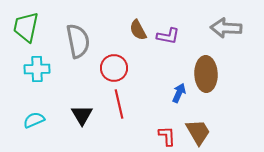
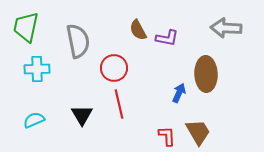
purple L-shape: moved 1 px left, 2 px down
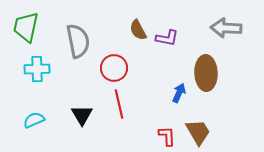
brown ellipse: moved 1 px up
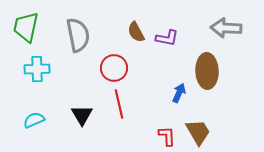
brown semicircle: moved 2 px left, 2 px down
gray semicircle: moved 6 px up
brown ellipse: moved 1 px right, 2 px up
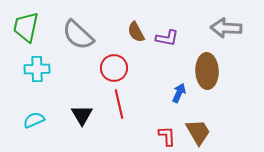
gray semicircle: rotated 144 degrees clockwise
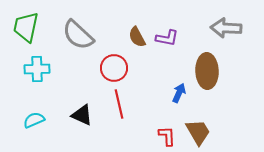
brown semicircle: moved 1 px right, 5 px down
black triangle: rotated 35 degrees counterclockwise
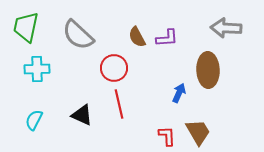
purple L-shape: rotated 15 degrees counterclockwise
brown ellipse: moved 1 px right, 1 px up
cyan semicircle: rotated 40 degrees counterclockwise
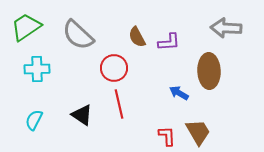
green trapezoid: rotated 44 degrees clockwise
purple L-shape: moved 2 px right, 4 px down
brown ellipse: moved 1 px right, 1 px down
blue arrow: rotated 84 degrees counterclockwise
black triangle: rotated 10 degrees clockwise
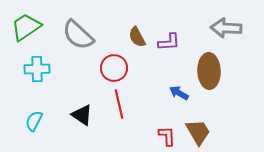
cyan semicircle: moved 1 px down
